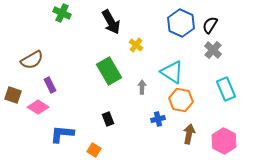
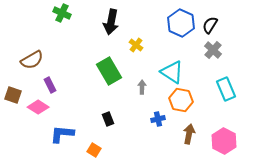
black arrow: rotated 40 degrees clockwise
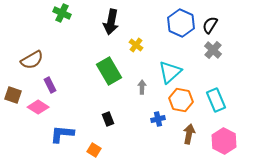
cyan triangle: moved 2 px left; rotated 45 degrees clockwise
cyan rectangle: moved 10 px left, 11 px down
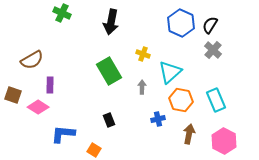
yellow cross: moved 7 px right, 9 px down; rotated 16 degrees counterclockwise
purple rectangle: rotated 28 degrees clockwise
black rectangle: moved 1 px right, 1 px down
blue L-shape: moved 1 px right
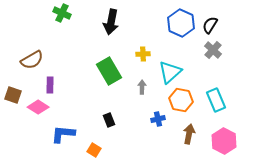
yellow cross: rotated 24 degrees counterclockwise
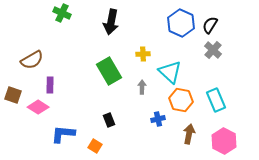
cyan triangle: rotated 35 degrees counterclockwise
orange square: moved 1 px right, 4 px up
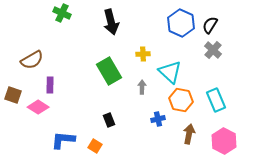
black arrow: rotated 25 degrees counterclockwise
blue L-shape: moved 6 px down
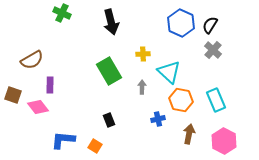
cyan triangle: moved 1 px left
pink diamond: rotated 20 degrees clockwise
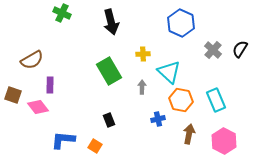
black semicircle: moved 30 px right, 24 px down
